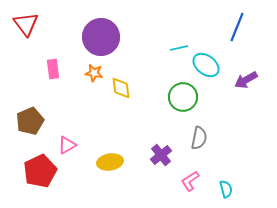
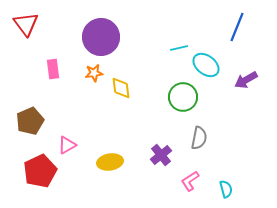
orange star: rotated 18 degrees counterclockwise
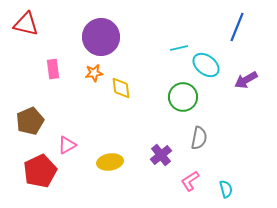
red triangle: rotated 40 degrees counterclockwise
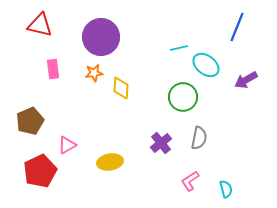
red triangle: moved 14 px right, 1 px down
yellow diamond: rotated 10 degrees clockwise
purple cross: moved 12 px up
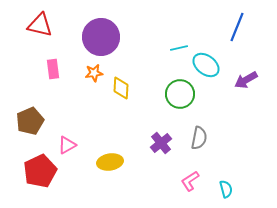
green circle: moved 3 px left, 3 px up
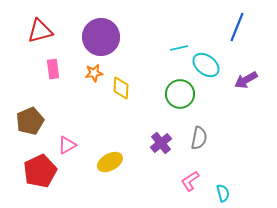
red triangle: moved 6 px down; rotated 28 degrees counterclockwise
yellow ellipse: rotated 20 degrees counterclockwise
cyan semicircle: moved 3 px left, 4 px down
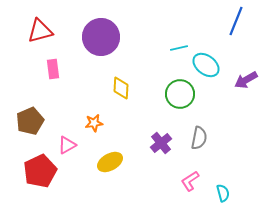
blue line: moved 1 px left, 6 px up
orange star: moved 50 px down
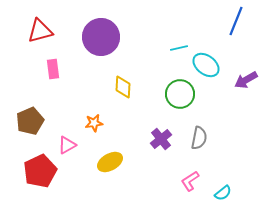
yellow diamond: moved 2 px right, 1 px up
purple cross: moved 4 px up
cyan semicircle: rotated 66 degrees clockwise
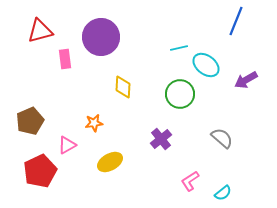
pink rectangle: moved 12 px right, 10 px up
gray semicircle: moved 23 px right; rotated 60 degrees counterclockwise
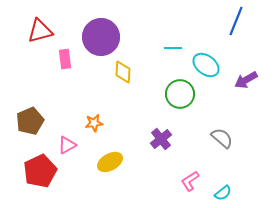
cyan line: moved 6 px left; rotated 12 degrees clockwise
yellow diamond: moved 15 px up
